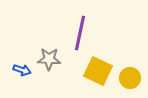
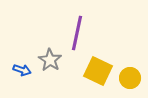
purple line: moved 3 px left
gray star: moved 1 px right, 1 px down; rotated 30 degrees clockwise
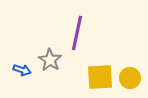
yellow square: moved 2 px right, 6 px down; rotated 28 degrees counterclockwise
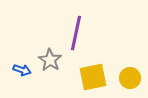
purple line: moved 1 px left
yellow square: moved 7 px left; rotated 8 degrees counterclockwise
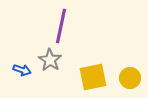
purple line: moved 15 px left, 7 px up
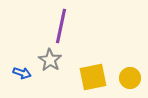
blue arrow: moved 3 px down
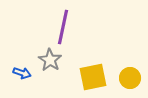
purple line: moved 2 px right, 1 px down
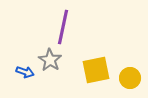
blue arrow: moved 3 px right, 1 px up
yellow square: moved 3 px right, 7 px up
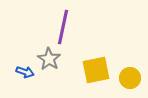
gray star: moved 1 px left, 1 px up
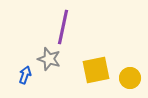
gray star: rotated 15 degrees counterclockwise
blue arrow: moved 3 px down; rotated 90 degrees counterclockwise
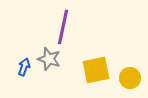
blue arrow: moved 1 px left, 8 px up
